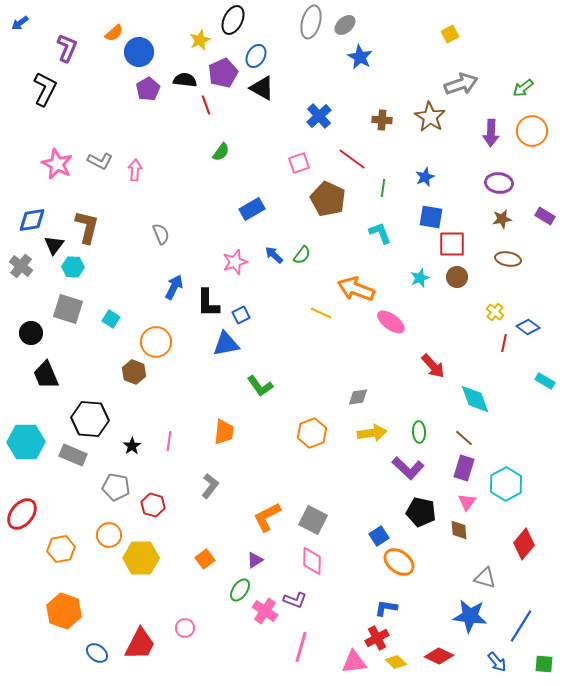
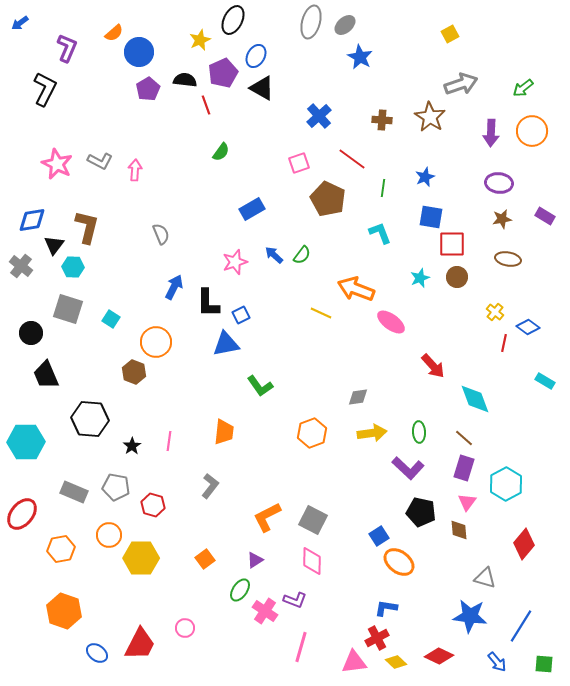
gray rectangle at (73, 455): moved 1 px right, 37 px down
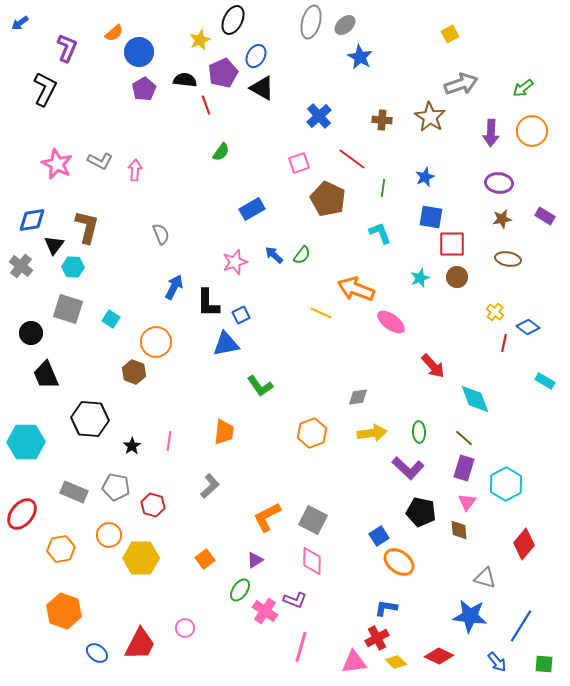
purple pentagon at (148, 89): moved 4 px left
gray L-shape at (210, 486): rotated 10 degrees clockwise
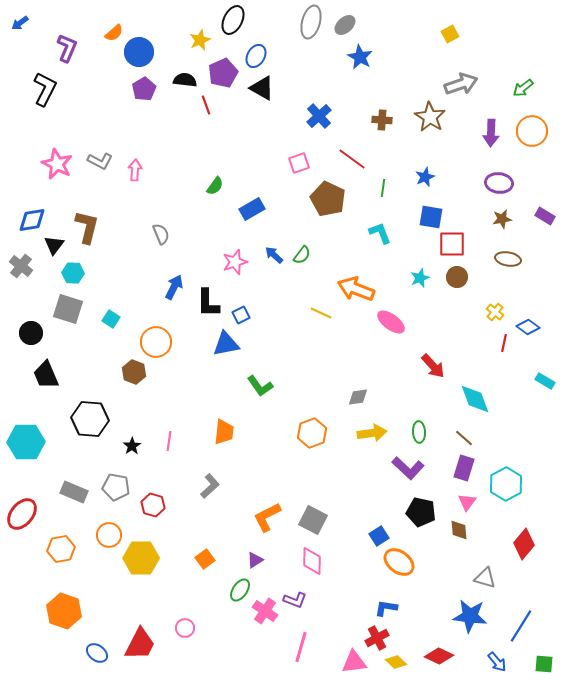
green semicircle at (221, 152): moved 6 px left, 34 px down
cyan hexagon at (73, 267): moved 6 px down
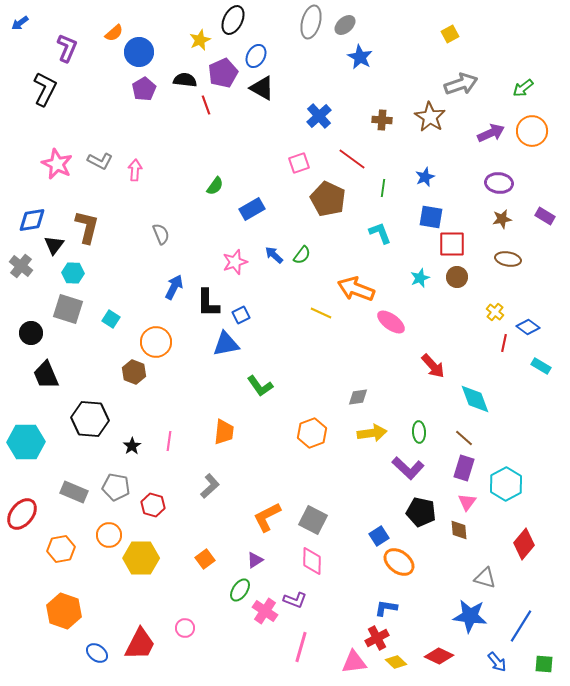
purple arrow at (491, 133): rotated 116 degrees counterclockwise
cyan rectangle at (545, 381): moved 4 px left, 15 px up
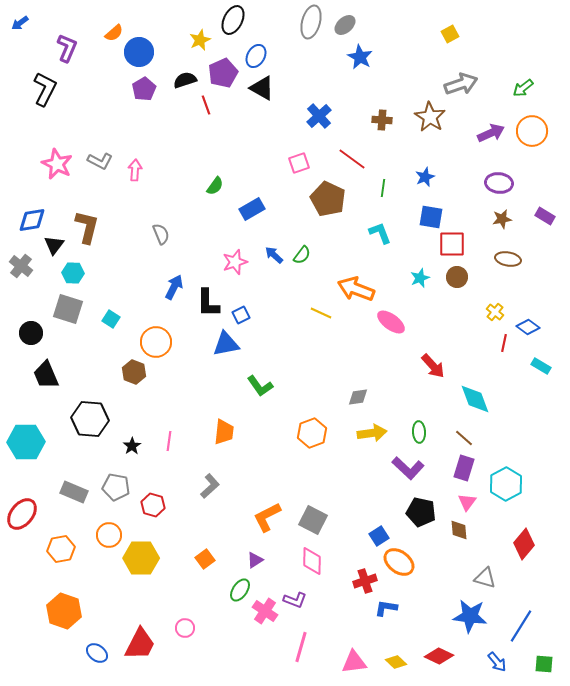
black semicircle at (185, 80): rotated 25 degrees counterclockwise
red cross at (377, 638): moved 12 px left, 57 px up; rotated 10 degrees clockwise
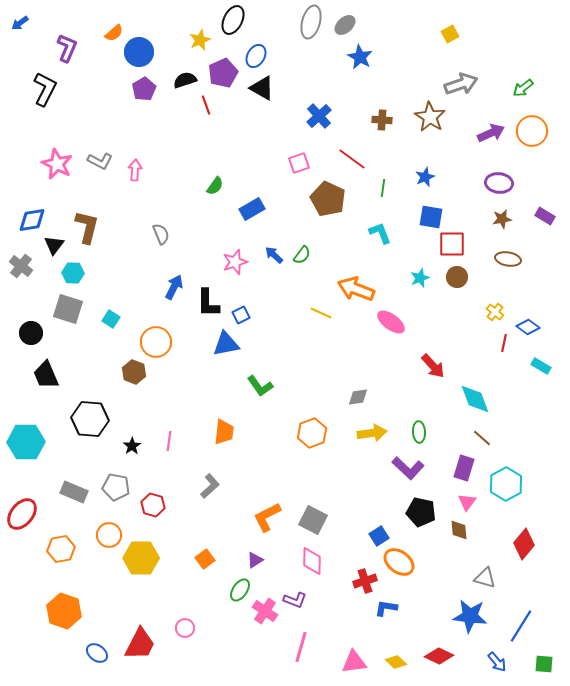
brown line at (464, 438): moved 18 px right
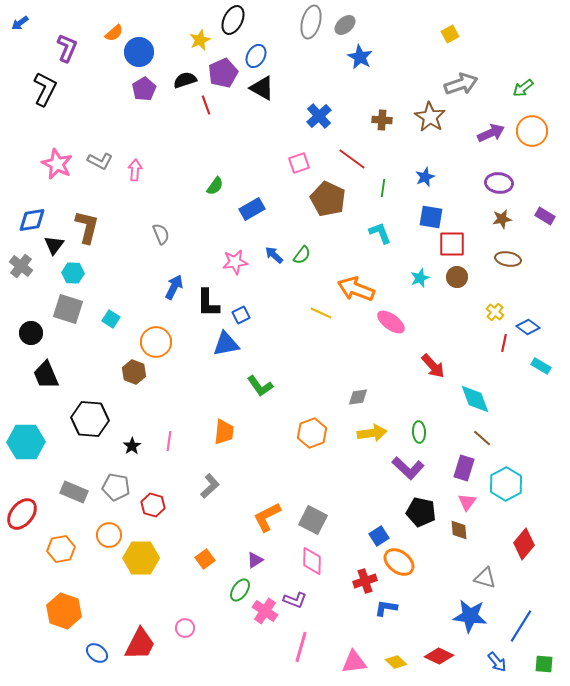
pink star at (235, 262): rotated 10 degrees clockwise
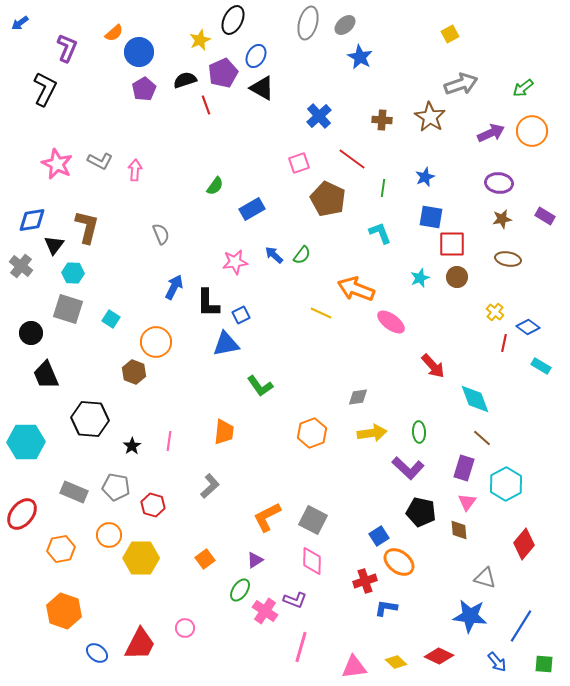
gray ellipse at (311, 22): moved 3 px left, 1 px down
pink triangle at (354, 662): moved 5 px down
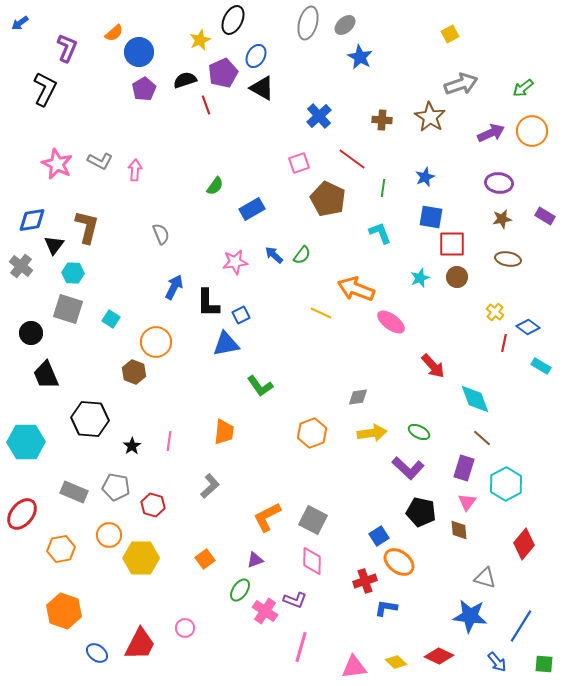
green ellipse at (419, 432): rotated 60 degrees counterclockwise
purple triangle at (255, 560): rotated 12 degrees clockwise
